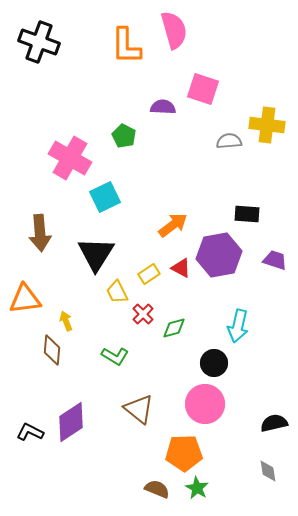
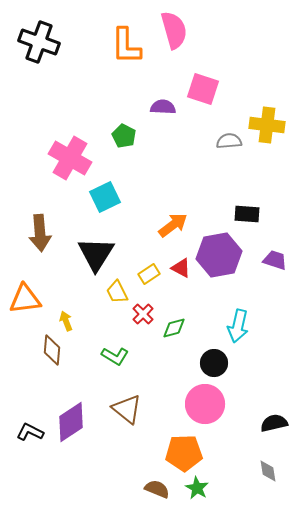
brown triangle: moved 12 px left
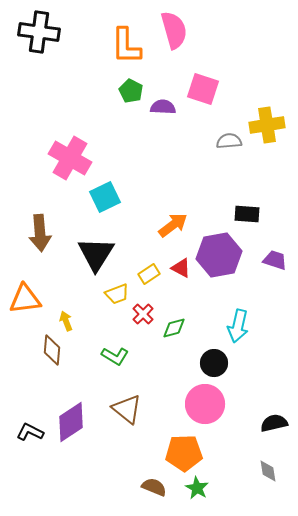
black cross: moved 10 px up; rotated 12 degrees counterclockwise
yellow cross: rotated 16 degrees counterclockwise
green pentagon: moved 7 px right, 45 px up
yellow trapezoid: moved 2 px down; rotated 85 degrees counterclockwise
brown semicircle: moved 3 px left, 2 px up
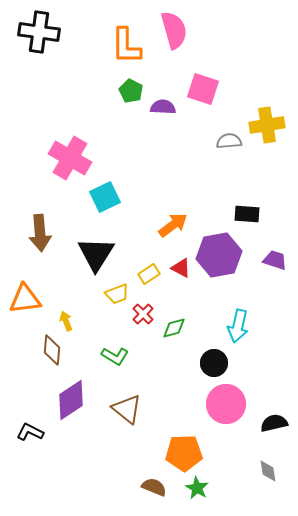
pink circle: moved 21 px right
purple diamond: moved 22 px up
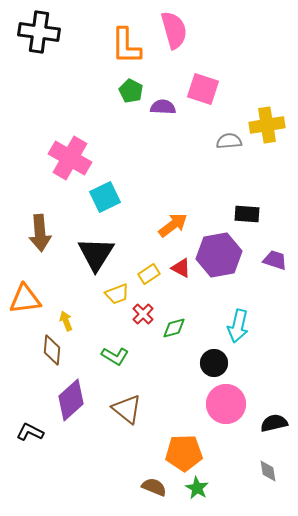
purple diamond: rotated 9 degrees counterclockwise
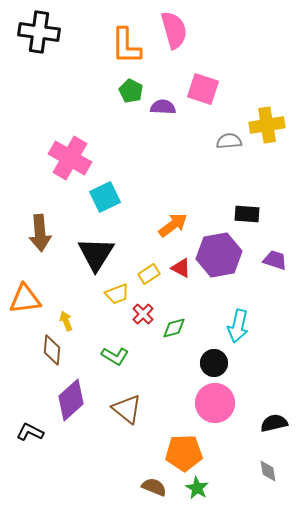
pink circle: moved 11 px left, 1 px up
